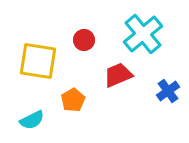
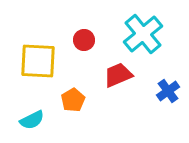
yellow square: rotated 6 degrees counterclockwise
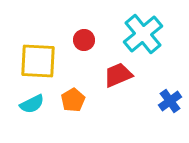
blue cross: moved 2 px right, 10 px down
cyan semicircle: moved 16 px up
